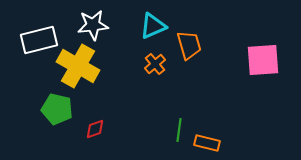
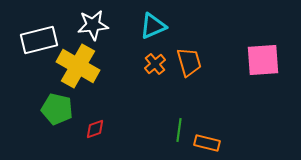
orange trapezoid: moved 17 px down
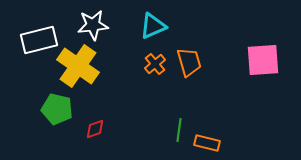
yellow cross: rotated 6 degrees clockwise
